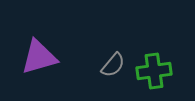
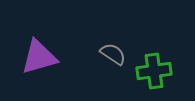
gray semicircle: moved 11 px up; rotated 96 degrees counterclockwise
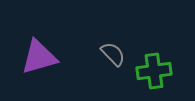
gray semicircle: rotated 12 degrees clockwise
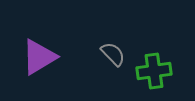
purple triangle: rotated 15 degrees counterclockwise
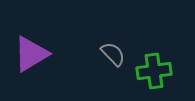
purple triangle: moved 8 px left, 3 px up
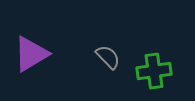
gray semicircle: moved 5 px left, 3 px down
